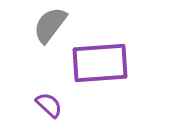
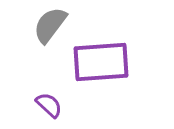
purple rectangle: moved 1 px right, 1 px up
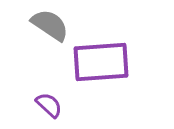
gray semicircle: rotated 87 degrees clockwise
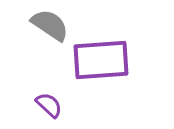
purple rectangle: moved 2 px up
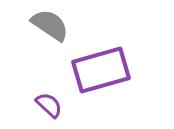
purple rectangle: moved 10 px down; rotated 12 degrees counterclockwise
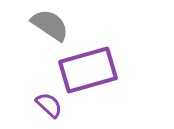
purple rectangle: moved 13 px left
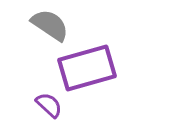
purple rectangle: moved 1 px left, 2 px up
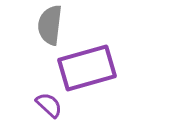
gray semicircle: rotated 117 degrees counterclockwise
